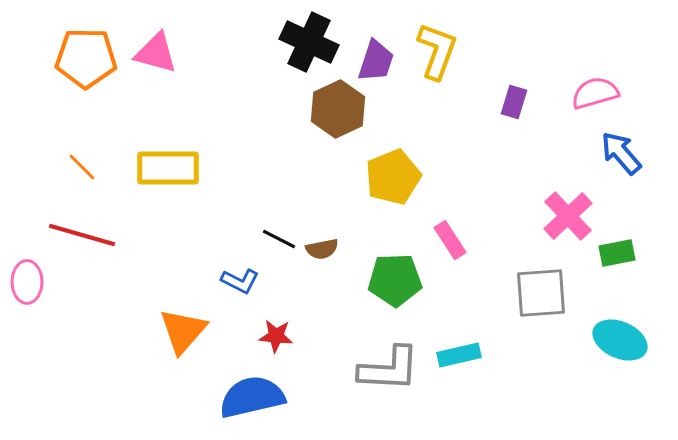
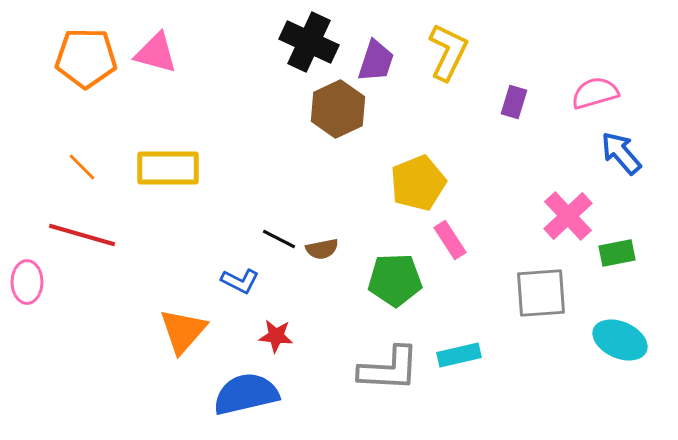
yellow L-shape: moved 11 px right, 1 px down; rotated 6 degrees clockwise
yellow pentagon: moved 25 px right, 6 px down
blue semicircle: moved 6 px left, 3 px up
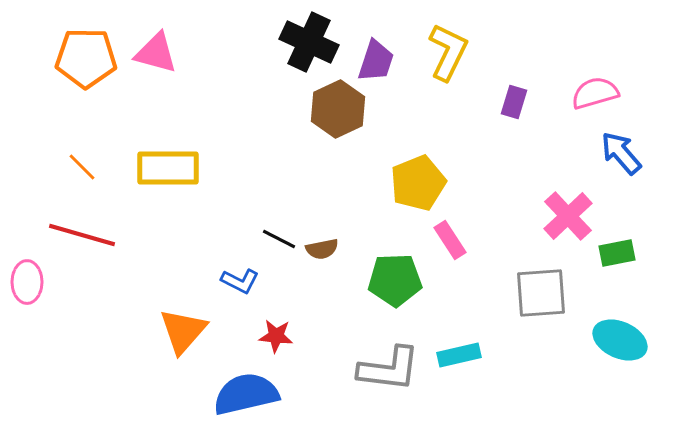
gray L-shape: rotated 4 degrees clockwise
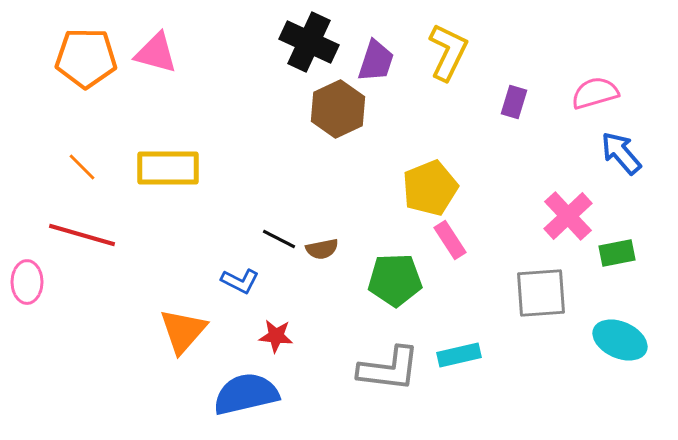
yellow pentagon: moved 12 px right, 5 px down
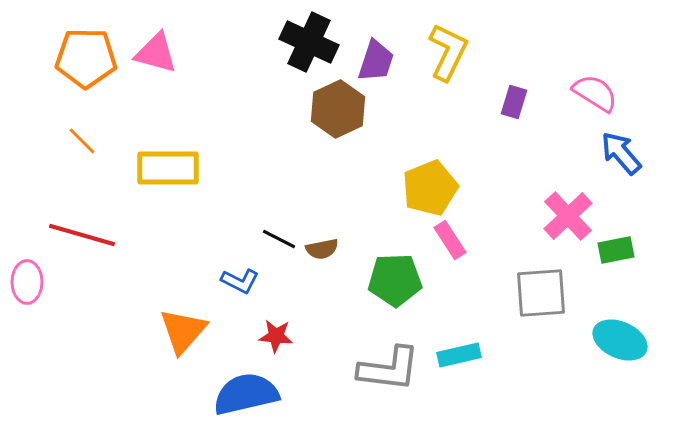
pink semicircle: rotated 48 degrees clockwise
orange line: moved 26 px up
green rectangle: moved 1 px left, 3 px up
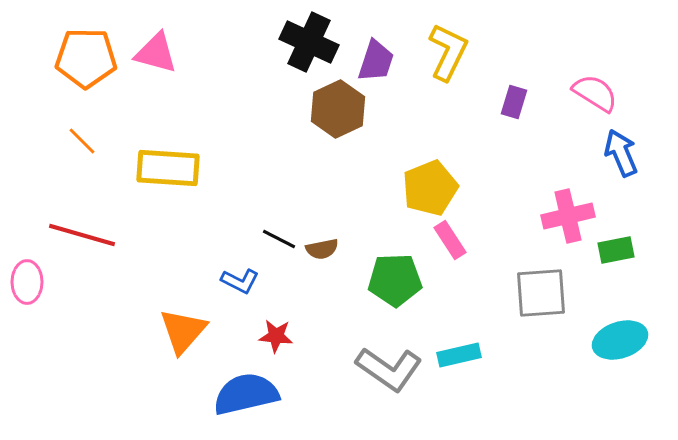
blue arrow: rotated 18 degrees clockwise
yellow rectangle: rotated 4 degrees clockwise
pink cross: rotated 30 degrees clockwise
cyan ellipse: rotated 42 degrees counterclockwise
gray L-shape: rotated 28 degrees clockwise
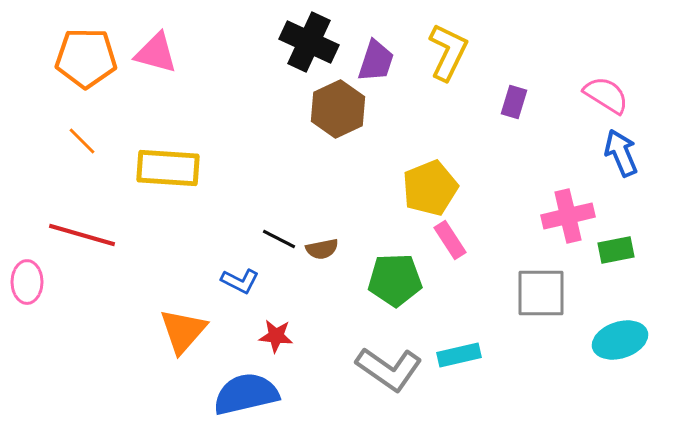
pink semicircle: moved 11 px right, 2 px down
gray square: rotated 4 degrees clockwise
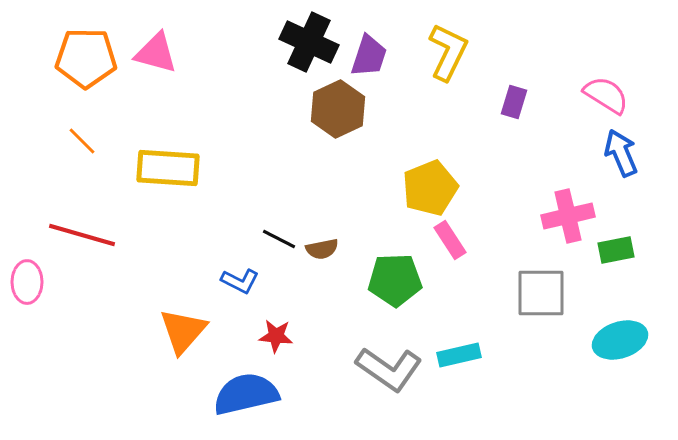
purple trapezoid: moved 7 px left, 5 px up
